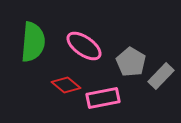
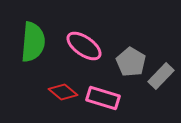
red diamond: moved 3 px left, 7 px down
pink rectangle: rotated 28 degrees clockwise
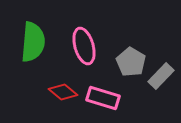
pink ellipse: rotated 39 degrees clockwise
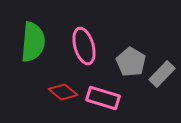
gray rectangle: moved 1 px right, 2 px up
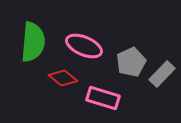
pink ellipse: rotated 51 degrees counterclockwise
gray pentagon: rotated 16 degrees clockwise
red diamond: moved 14 px up
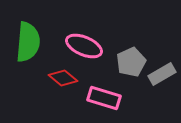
green semicircle: moved 5 px left
gray rectangle: rotated 16 degrees clockwise
pink rectangle: moved 1 px right
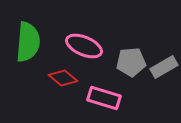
gray pentagon: rotated 20 degrees clockwise
gray rectangle: moved 2 px right, 7 px up
